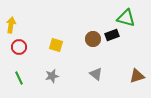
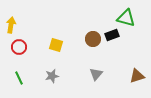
gray triangle: rotated 32 degrees clockwise
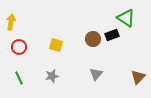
green triangle: rotated 18 degrees clockwise
yellow arrow: moved 3 px up
brown triangle: moved 1 px right, 1 px down; rotated 28 degrees counterclockwise
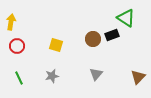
red circle: moved 2 px left, 1 px up
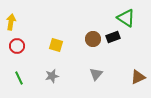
black rectangle: moved 1 px right, 2 px down
brown triangle: rotated 21 degrees clockwise
